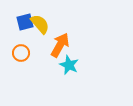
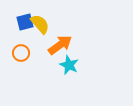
orange arrow: rotated 25 degrees clockwise
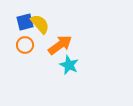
orange circle: moved 4 px right, 8 px up
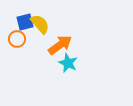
orange circle: moved 8 px left, 6 px up
cyan star: moved 1 px left, 2 px up
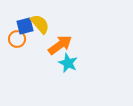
blue square: moved 4 px down
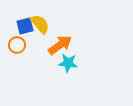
orange circle: moved 6 px down
cyan star: rotated 18 degrees counterclockwise
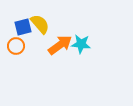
blue square: moved 2 px left, 1 px down
orange circle: moved 1 px left, 1 px down
cyan star: moved 13 px right, 19 px up
